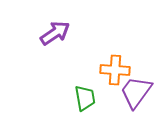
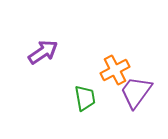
purple arrow: moved 12 px left, 19 px down
orange cross: rotated 32 degrees counterclockwise
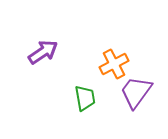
orange cross: moved 1 px left, 6 px up
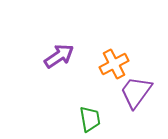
purple arrow: moved 16 px right, 4 px down
green trapezoid: moved 5 px right, 21 px down
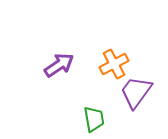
purple arrow: moved 9 px down
green trapezoid: moved 4 px right
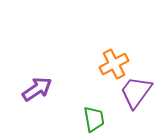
purple arrow: moved 22 px left, 24 px down
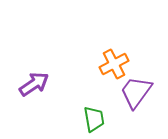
purple arrow: moved 3 px left, 5 px up
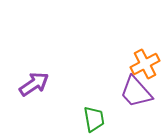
orange cross: moved 31 px right
purple trapezoid: rotated 78 degrees counterclockwise
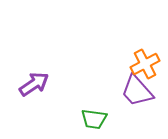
purple trapezoid: moved 1 px right, 1 px up
green trapezoid: rotated 108 degrees clockwise
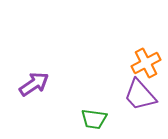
orange cross: moved 1 px right, 1 px up
purple trapezoid: moved 3 px right, 4 px down
